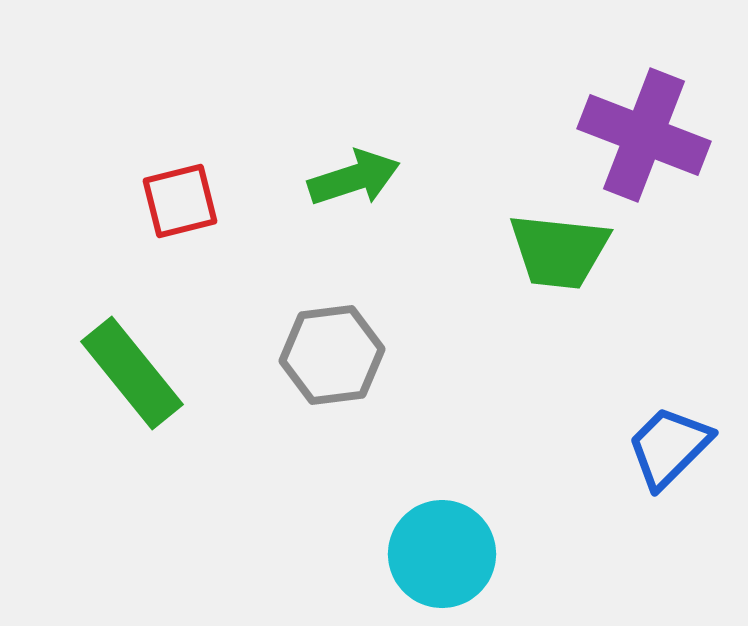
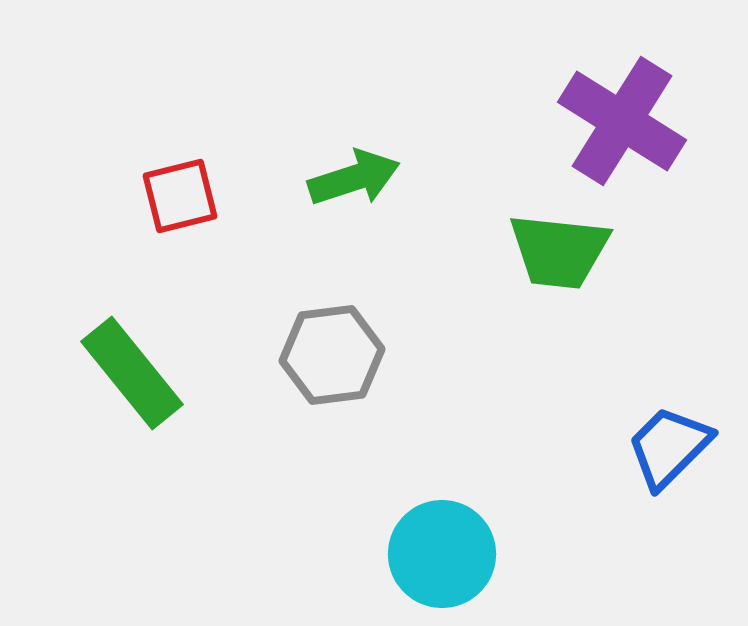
purple cross: moved 22 px left, 14 px up; rotated 11 degrees clockwise
red square: moved 5 px up
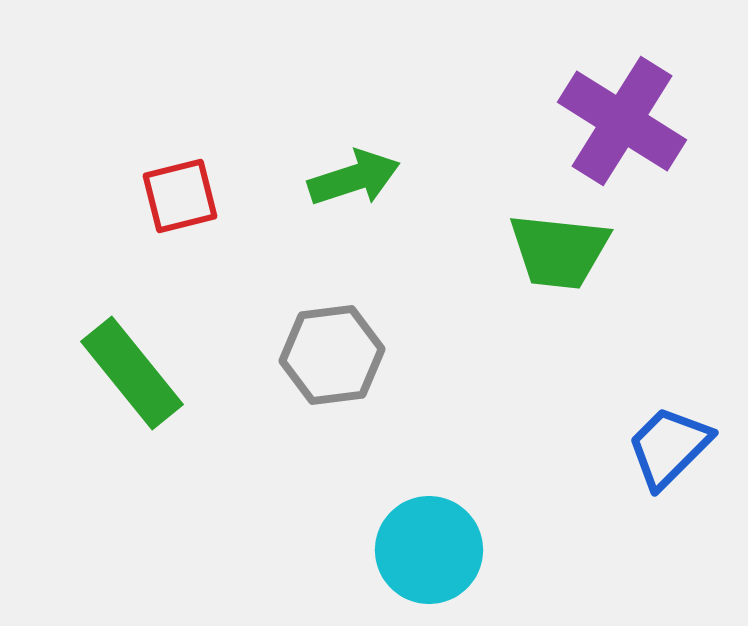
cyan circle: moved 13 px left, 4 px up
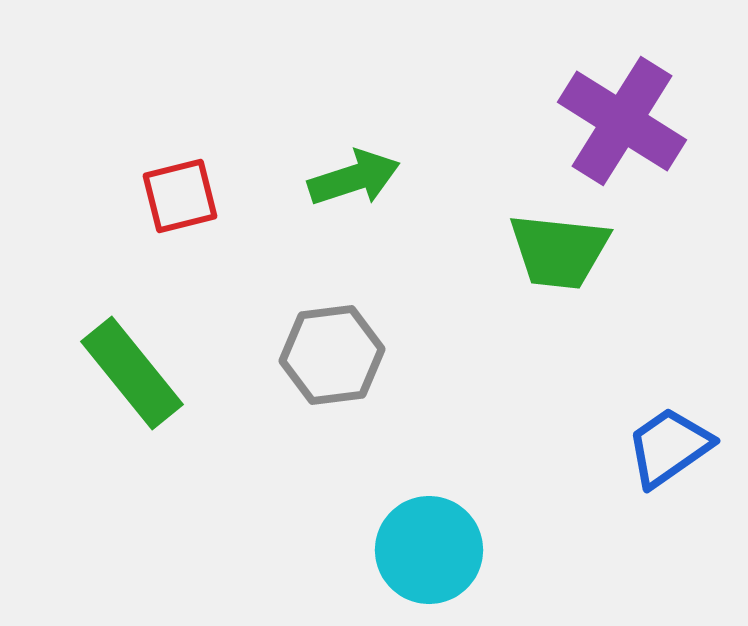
blue trapezoid: rotated 10 degrees clockwise
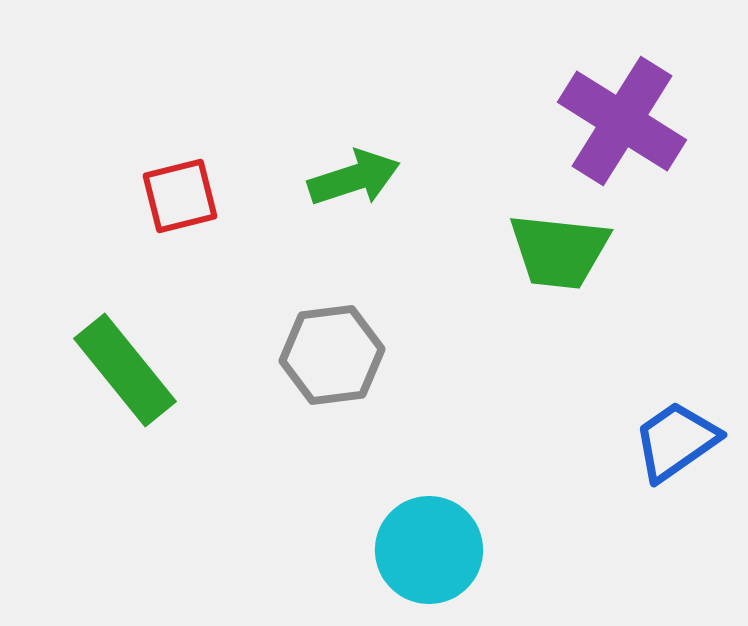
green rectangle: moved 7 px left, 3 px up
blue trapezoid: moved 7 px right, 6 px up
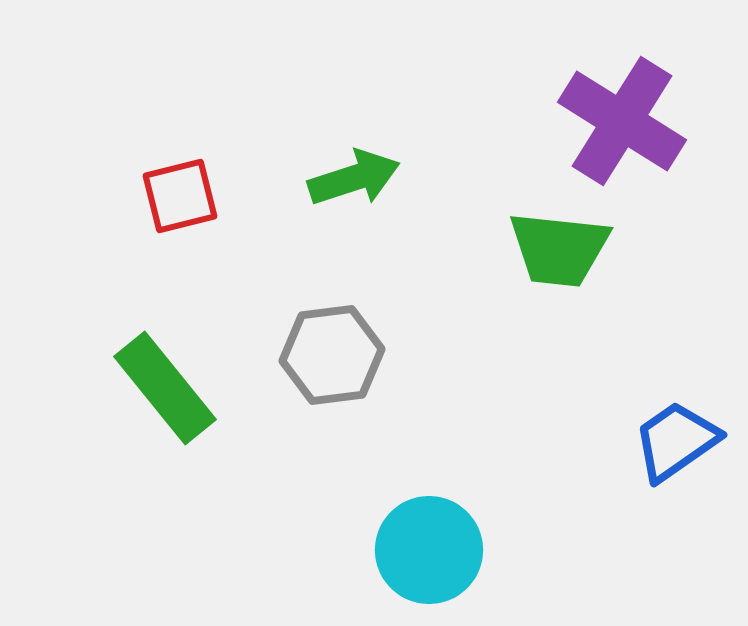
green trapezoid: moved 2 px up
green rectangle: moved 40 px right, 18 px down
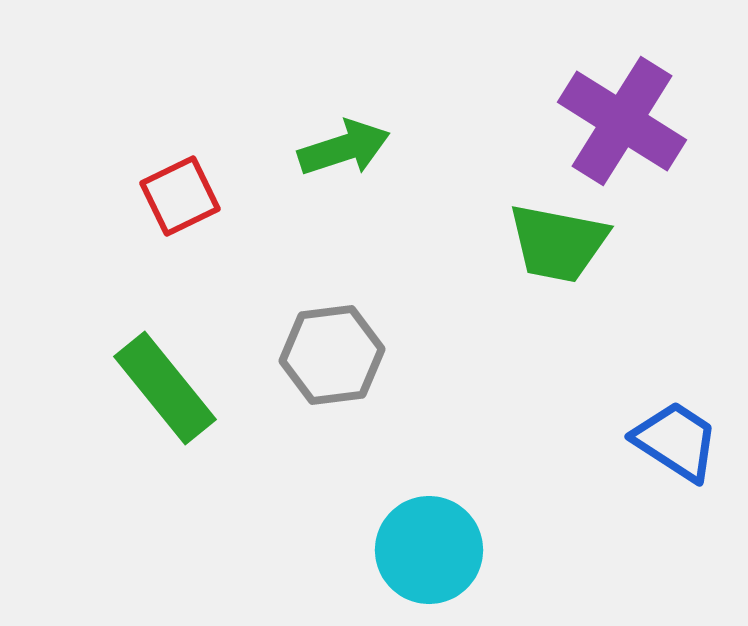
green arrow: moved 10 px left, 30 px up
red square: rotated 12 degrees counterclockwise
green trapezoid: moved 1 px left, 6 px up; rotated 5 degrees clockwise
blue trapezoid: rotated 68 degrees clockwise
